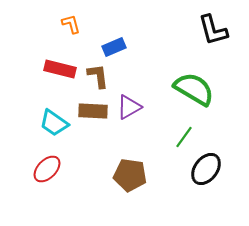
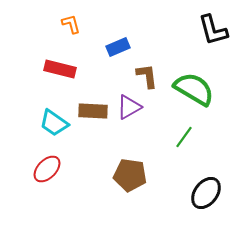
blue rectangle: moved 4 px right
brown L-shape: moved 49 px right
black ellipse: moved 24 px down
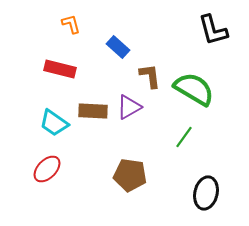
blue rectangle: rotated 65 degrees clockwise
brown L-shape: moved 3 px right
black ellipse: rotated 24 degrees counterclockwise
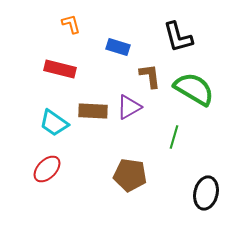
black L-shape: moved 35 px left, 7 px down
blue rectangle: rotated 25 degrees counterclockwise
green line: moved 10 px left; rotated 20 degrees counterclockwise
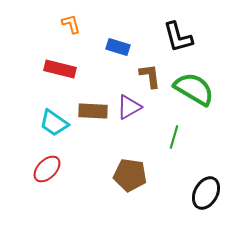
black ellipse: rotated 16 degrees clockwise
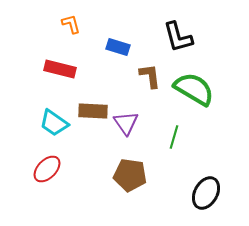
purple triangle: moved 3 px left, 16 px down; rotated 36 degrees counterclockwise
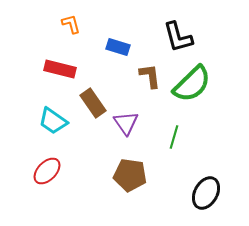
green semicircle: moved 2 px left, 5 px up; rotated 105 degrees clockwise
brown rectangle: moved 8 px up; rotated 52 degrees clockwise
cyan trapezoid: moved 1 px left, 2 px up
red ellipse: moved 2 px down
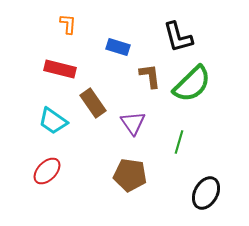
orange L-shape: moved 3 px left; rotated 20 degrees clockwise
purple triangle: moved 7 px right
green line: moved 5 px right, 5 px down
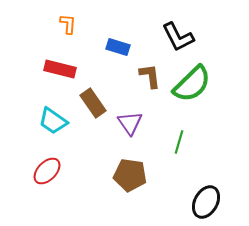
black L-shape: rotated 12 degrees counterclockwise
purple triangle: moved 3 px left
black ellipse: moved 9 px down
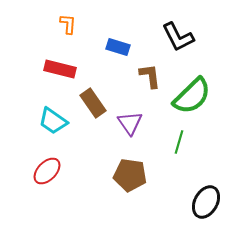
green semicircle: moved 12 px down
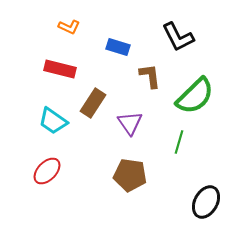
orange L-shape: moved 1 px right, 3 px down; rotated 110 degrees clockwise
green semicircle: moved 3 px right
brown rectangle: rotated 68 degrees clockwise
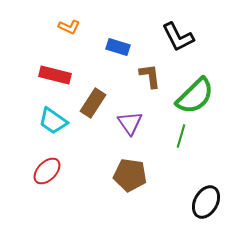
red rectangle: moved 5 px left, 6 px down
green line: moved 2 px right, 6 px up
